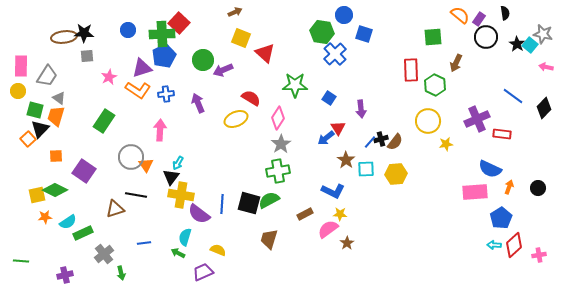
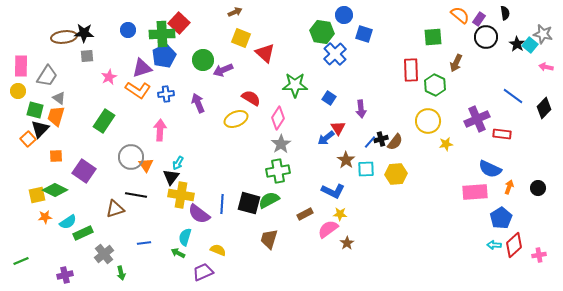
green line at (21, 261): rotated 28 degrees counterclockwise
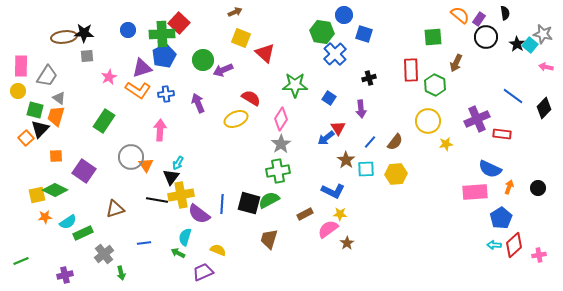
pink diamond at (278, 118): moved 3 px right, 1 px down
orange square at (28, 139): moved 2 px left, 1 px up
black cross at (381, 139): moved 12 px left, 61 px up
black line at (136, 195): moved 21 px right, 5 px down
yellow cross at (181, 195): rotated 20 degrees counterclockwise
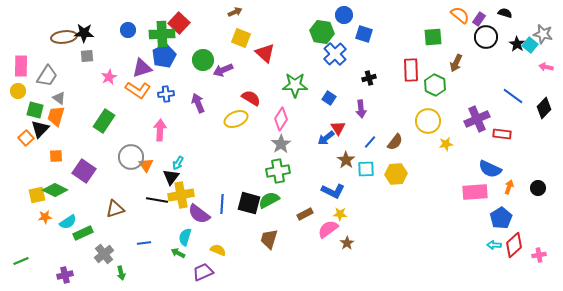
black semicircle at (505, 13): rotated 64 degrees counterclockwise
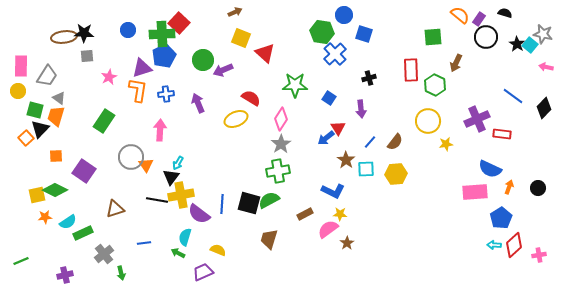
orange L-shape at (138, 90): rotated 115 degrees counterclockwise
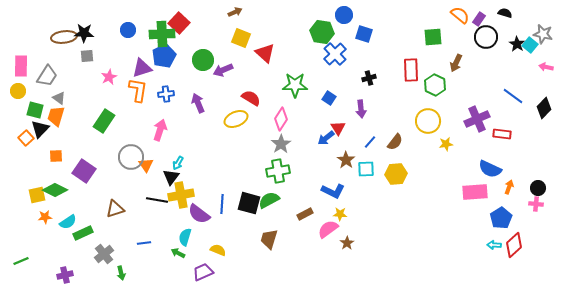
pink arrow at (160, 130): rotated 15 degrees clockwise
pink cross at (539, 255): moved 3 px left, 51 px up; rotated 16 degrees clockwise
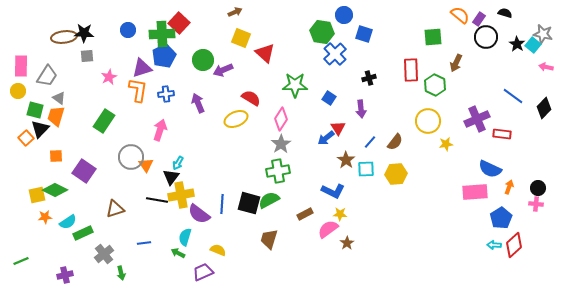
cyan square at (530, 45): moved 3 px right
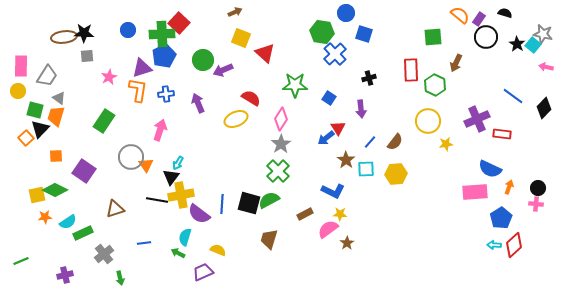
blue circle at (344, 15): moved 2 px right, 2 px up
green cross at (278, 171): rotated 35 degrees counterclockwise
green arrow at (121, 273): moved 1 px left, 5 px down
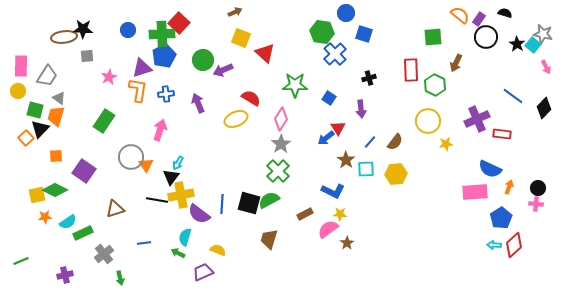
black star at (84, 33): moved 1 px left, 4 px up
pink arrow at (546, 67): rotated 128 degrees counterclockwise
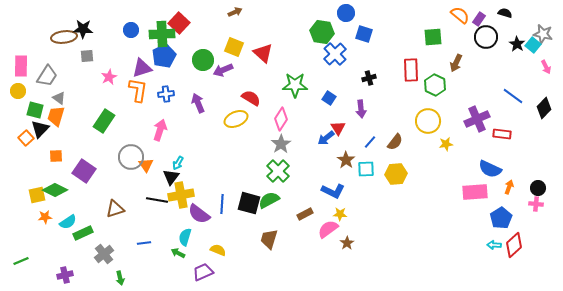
blue circle at (128, 30): moved 3 px right
yellow square at (241, 38): moved 7 px left, 9 px down
red triangle at (265, 53): moved 2 px left
